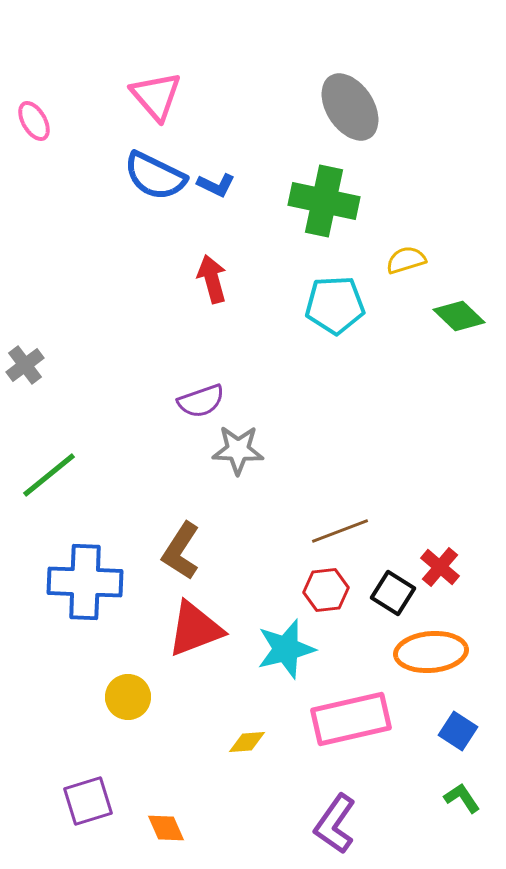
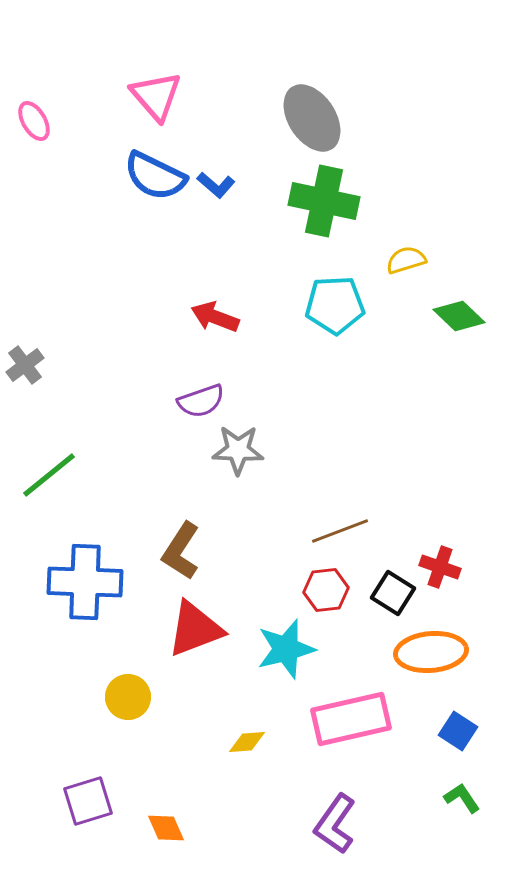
gray ellipse: moved 38 px left, 11 px down
blue L-shape: rotated 15 degrees clockwise
red arrow: moved 3 px right, 38 px down; rotated 54 degrees counterclockwise
red cross: rotated 21 degrees counterclockwise
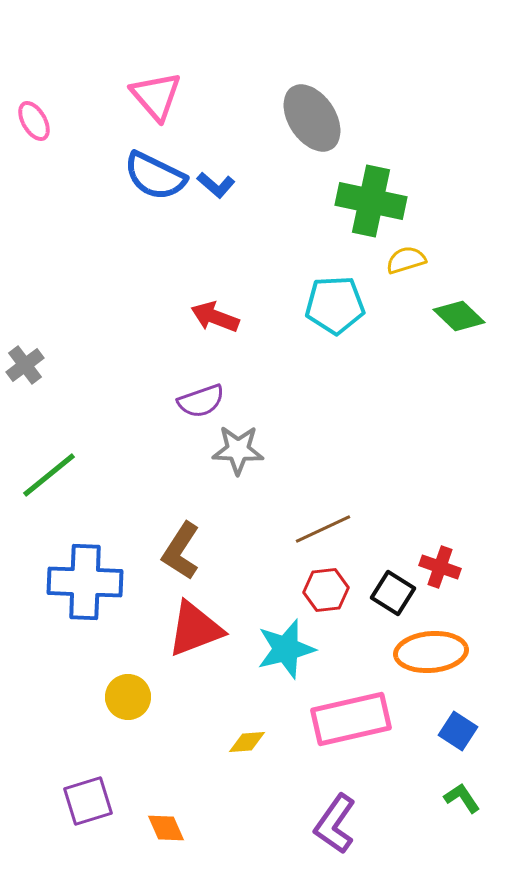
green cross: moved 47 px right
brown line: moved 17 px left, 2 px up; rotated 4 degrees counterclockwise
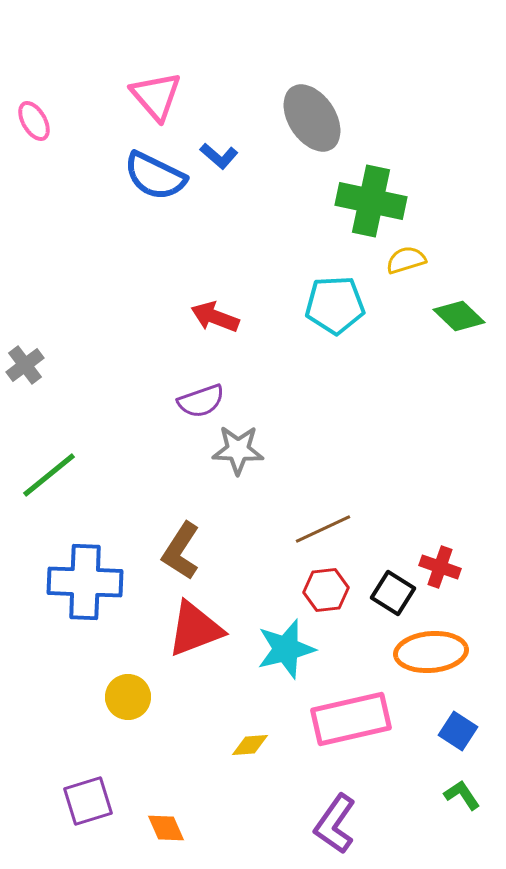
blue L-shape: moved 3 px right, 29 px up
yellow diamond: moved 3 px right, 3 px down
green L-shape: moved 3 px up
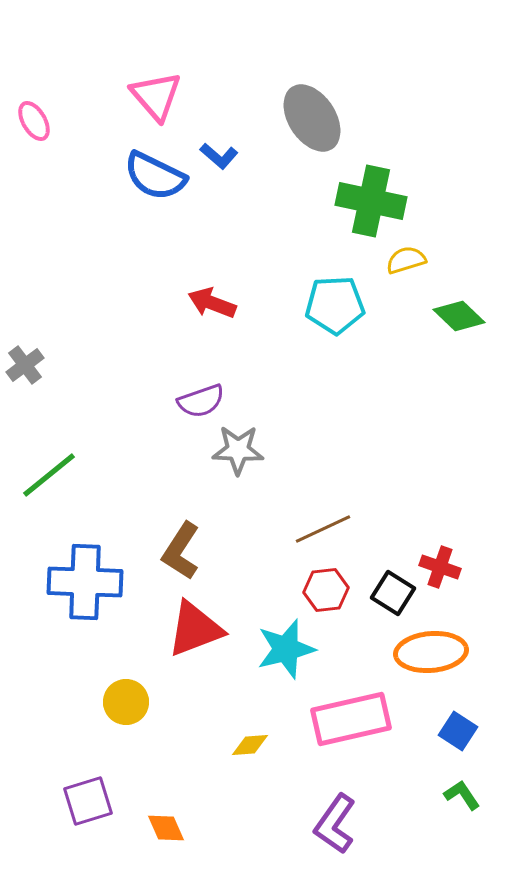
red arrow: moved 3 px left, 14 px up
yellow circle: moved 2 px left, 5 px down
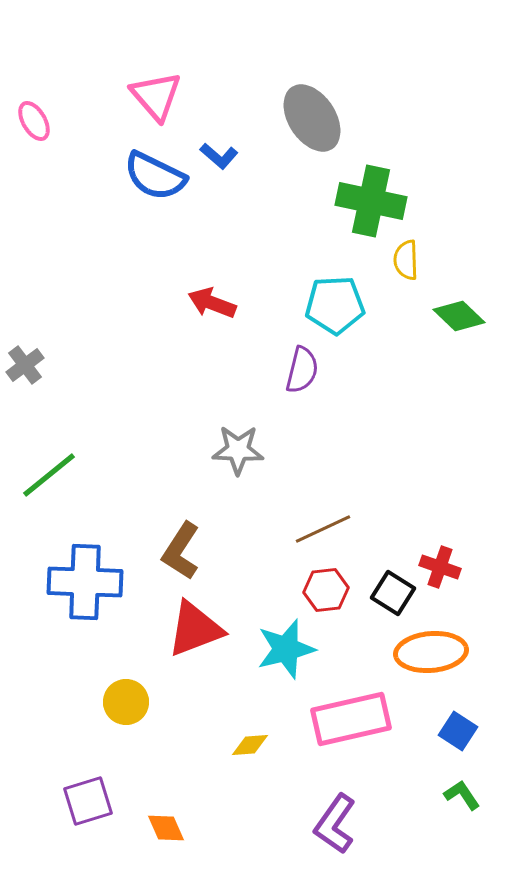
yellow semicircle: rotated 75 degrees counterclockwise
purple semicircle: moved 101 px right, 31 px up; rotated 57 degrees counterclockwise
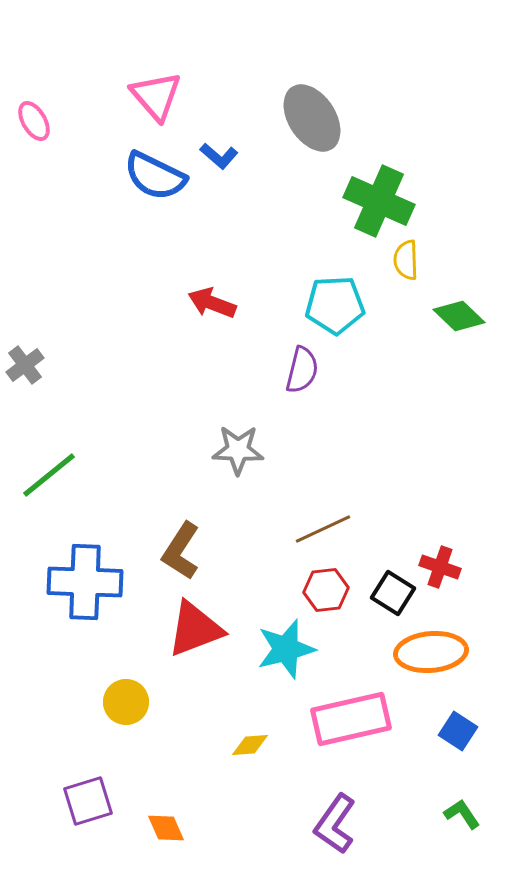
green cross: moved 8 px right; rotated 12 degrees clockwise
green L-shape: moved 19 px down
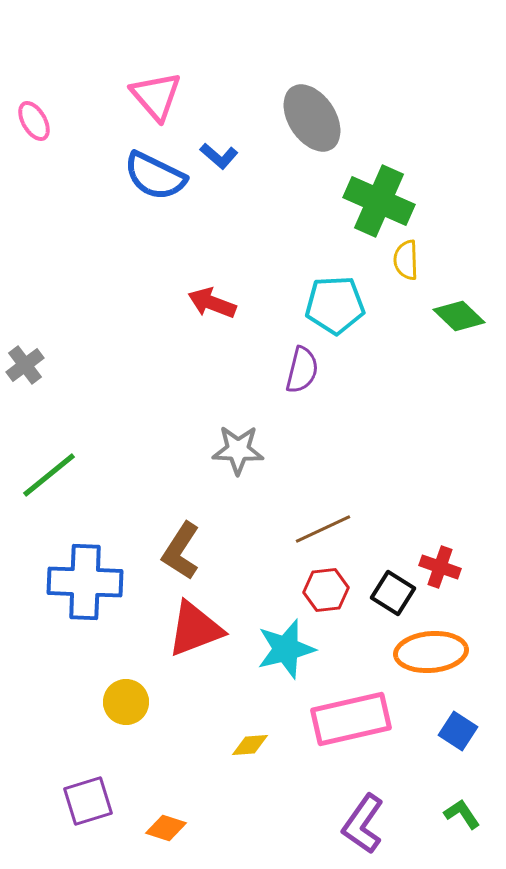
purple L-shape: moved 28 px right
orange diamond: rotated 48 degrees counterclockwise
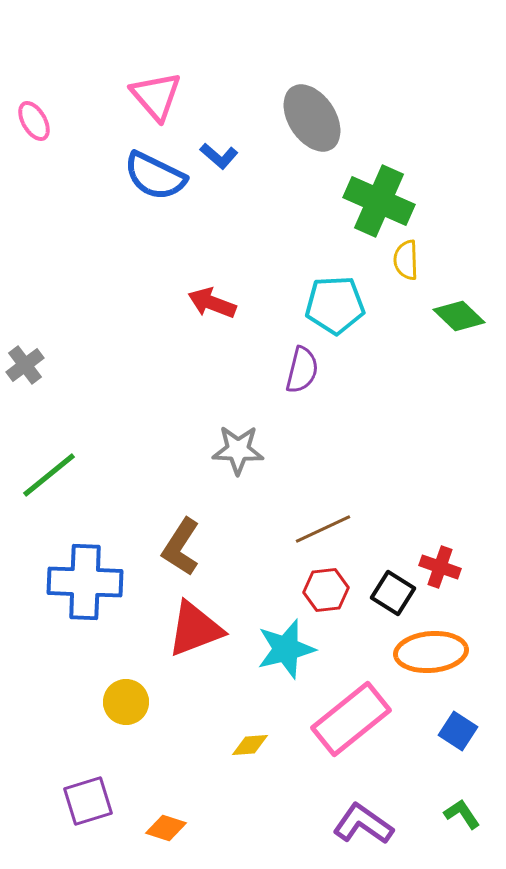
brown L-shape: moved 4 px up
pink rectangle: rotated 26 degrees counterclockwise
purple L-shape: rotated 90 degrees clockwise
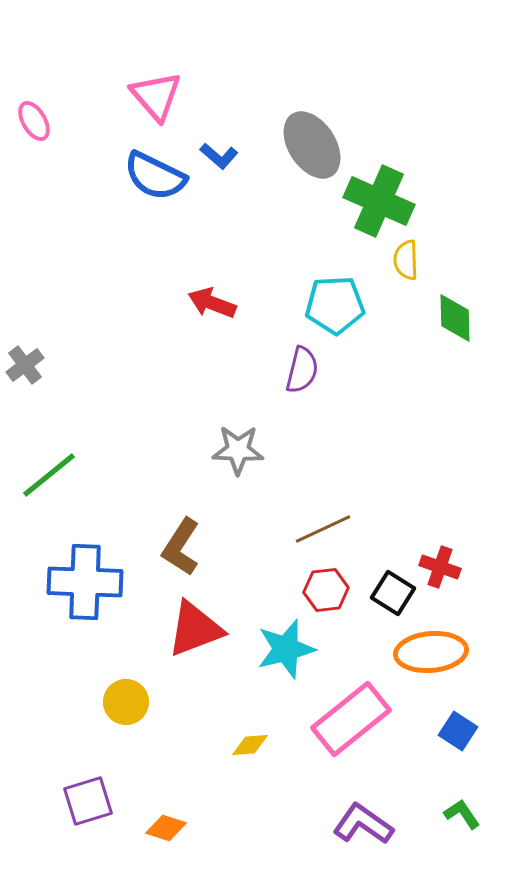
gray ellipse: moved 27 px down
green diamond: moved 4 px left, 2 px down; rotated 45 degrees clockwise
